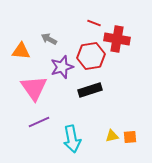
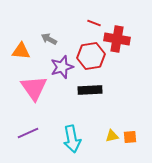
black rectangle: rotated 15 degrees clockwise
purple line: moved 11 px left, 11 px down
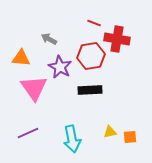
orange triangle: moved 7 px down
purple star: moved 2 px left; rotated 25 degrees counterclockwise
yellow triangle: moved 2 px left, 4 px up
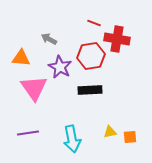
purple line: rotated 15 degrees clockwise
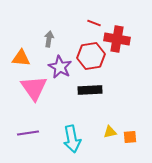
gray arrow: rotated 70 degrees clockwise
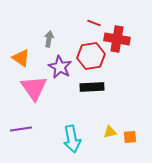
orange triangle: rotated 30 degrees clockwise
black rectangle: moved 2 px right, 3 px up
purple line: moved 7 px left, 4 px up
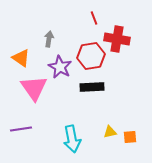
red line: moved 5 px up; rotated 48 degrees clockwise
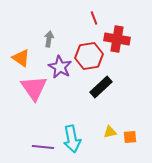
red hexagon: moved 2 px left
black rectangle: moved 9 px right; rotated 40 degrees counterclockwise
purple line: moved 22 px right, 18 px down; rotated 15 degrees clockwise
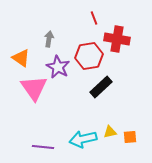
purple star: moved 2 px left
cyan arrow: moved 11 px right; rotated 88 degrees clockwise
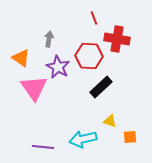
red hexagon: rotated 12 degrees clockwise
yellow triangle: moved 11 px up; rotated 32 degrees clockwise
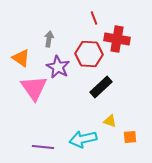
red hexagon: moved 2 px up
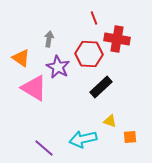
pink triangle: rotated 24 degrees counterclockwise
purple line: moved 1 px right, 1 px down; rotated 35 degrees clockwise
